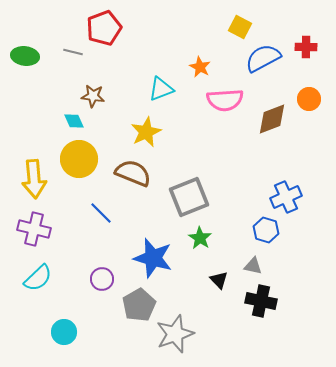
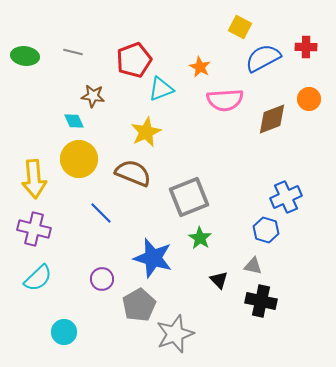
red pentagon: moved 30 px right, 32 px down
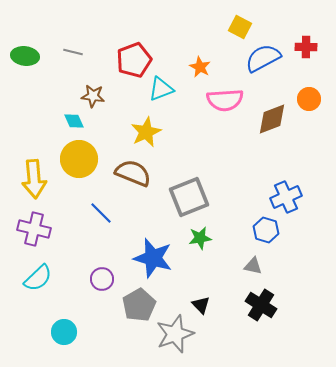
green star: rotated 30 degrees clockwise
black triangle: moved 18 px left, 25 px down
black cross: moved 4 px down; rotated 20 degrees clockwise
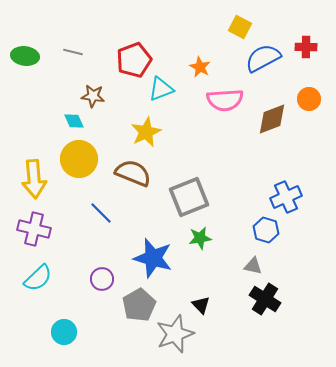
black cross: moved 4 px right, 6 px up
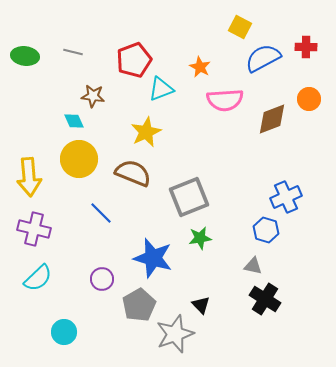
yellow arrow: moved 5 px left, 2 px up
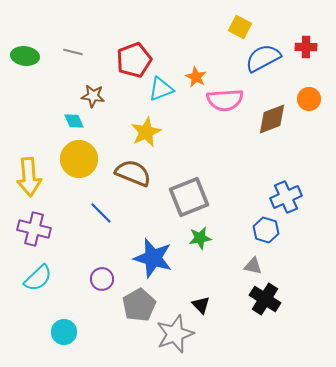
orange star: moved 4 px left, 10 px down
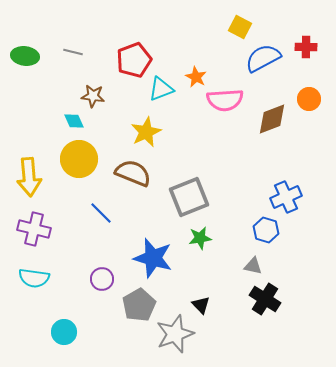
cyan semicircle: moved 4 px left; rotated 52 degrees clockwise
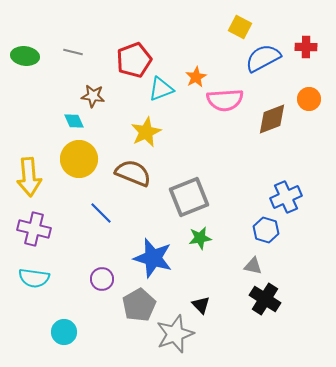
orange star: rotated 15 degrees clockwise
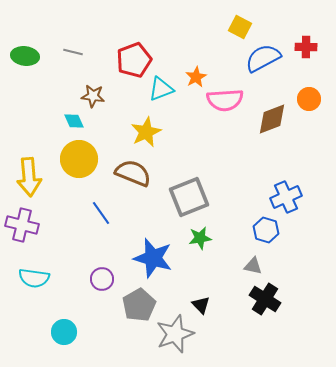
blue line: rotated 10 degrees clockwise
purple cross: moved 12 px left, 4 px up
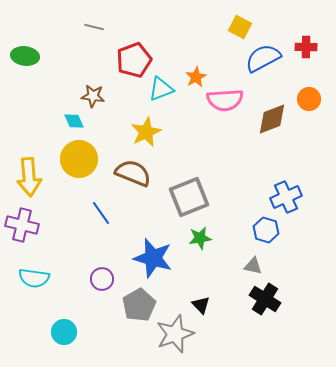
gray line: moved 21 px right, 25 px up
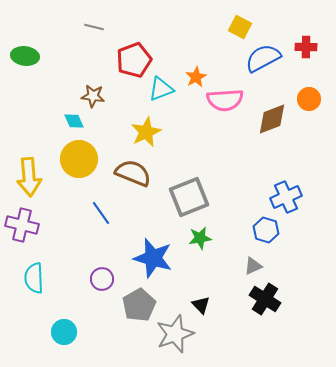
gray triangle: rotated 36 degrees counterclockwise
cyan semicircle: rotated 80 degrees clockwise
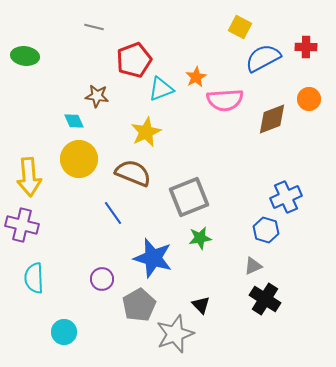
brown star: moved 4 px right
blue line: moved 12 px right
